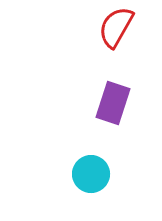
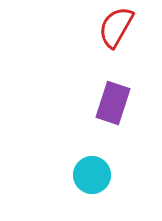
cyan circle: moved 1 px right, 1 px down
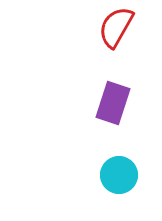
cyan circle: moved 27 px right
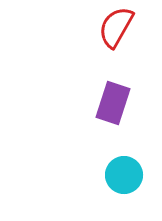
cyan circle: moved 5 px right
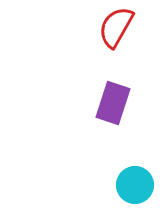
cyan circle: moved 11 px right, 10 px down
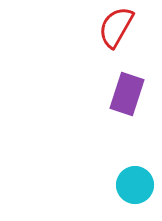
purple rectangle: moved 14 px right, 9 px up
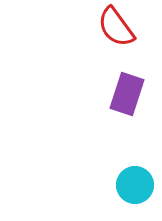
red semicircle: rotated 66 degrees counterclockwise
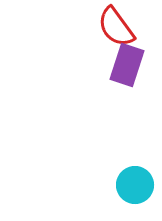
purple rectangle: moved 29 px up
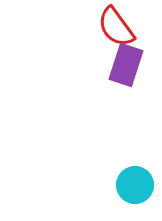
purple rectangle: moved 1 px left
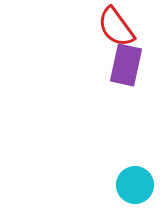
purple rectangle: rotated 6 degrees counterclockwise
